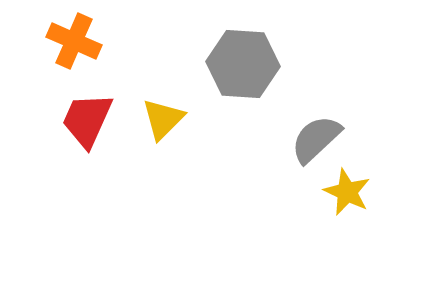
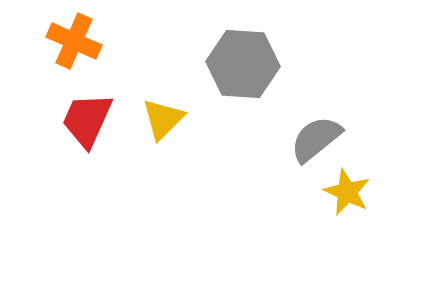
gray semicircle: rotated 4 degrees clockwise
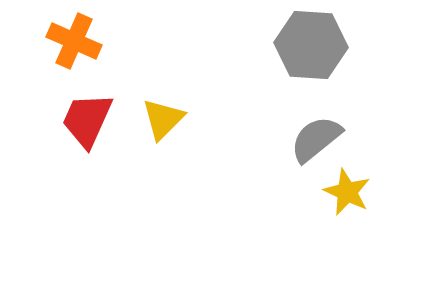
gray hexagon: moved 68 px right, 19 px up
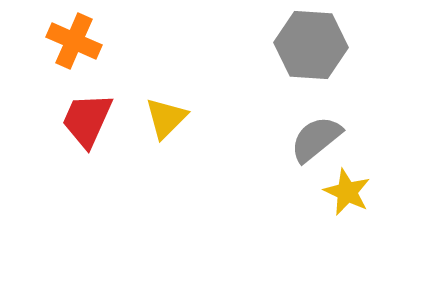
yellow triangle: moved 3 px right, 1 px up
